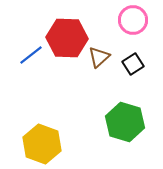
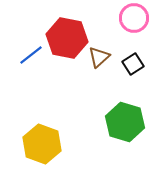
pink circle: moved 1 px right, 2 px up
red hexagon: rotated 9 degrees clockwise
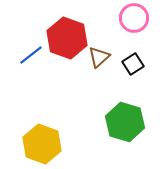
red hexagon: rotated 9 degrees clockwise
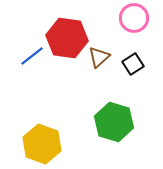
red hexagon: rotated 12 degrees counterclockwise
blue line: moved 1 px right, 1 px down
green hexagon: moved 11 px left
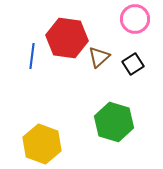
pink circle: moved 1 px right, 1 px down
blue line: rotated 45 degrees counterclockwise
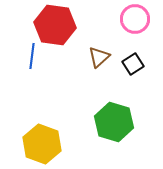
red hexagon: moved 12 px left, 13 px up
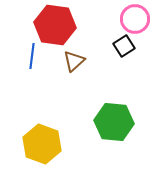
brown triangle: moved 25 px left, 4 px down
black square: moved 9 px left, 18 px up
green hexagon: rotated 12 degrees counterclockwise
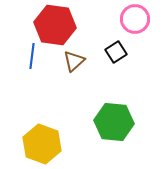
black square: moved 8 px left, 6 px down
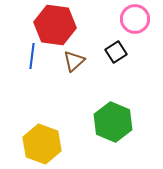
green hexagon: moved 1 px left; rotated 18 degrees clockwise
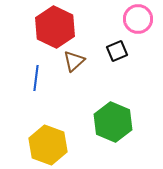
pink circle: moved 3 px right
red hexagon: moved 2 px down; rotated 18 degrees clockwise
black square: moved 1 px right, 1 px up; rotated 10 degrees clockwise
blue line: moved 4 px right, 22 px down
yellow hexagon: moved 6 px right, 1 px down
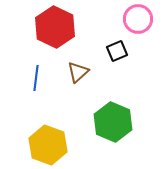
brown triangle: moved 4 px right, 11 px down
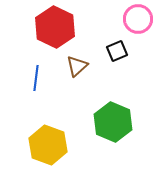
brown triangle: moved 1 px left, 6 px up
